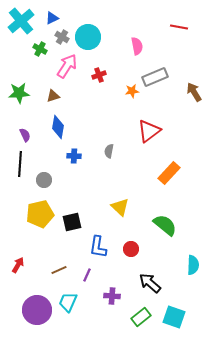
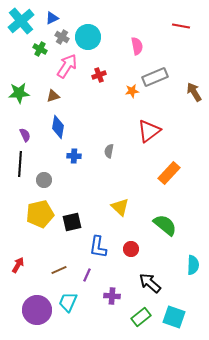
red line: moved 2 px right, 1 px up
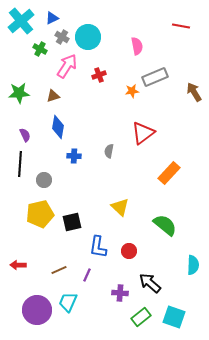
red triangle: moved 6 px left, 2 px down
red circle: moved 2 px left, 2 px down
red arrow: rotated 119 degrees counterclockwise
purple cross: moved 8 px right, 3 px up
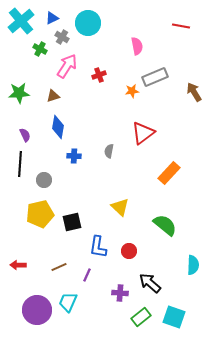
cyan circle: moved 14 px up
brown line: moved 3 px up
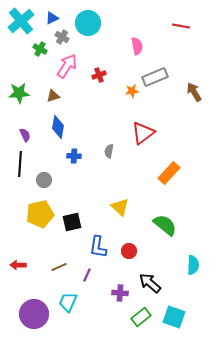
purple circle: moved 3 px left, 4 px down
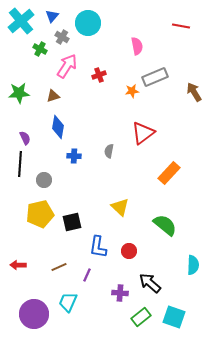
blue triangle: moved 2 px up; rotated 24 degrees counterclockwise
purple semicircle: moved 3 px down
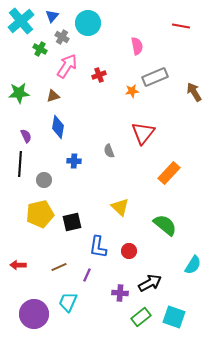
red triangle: rotated 15 degrees counterclockwise
purple semicircle: moved 1 px right, 2 px up
gray semicircle: rotated 32 degrees counterclockwise
blue cross: moved 5 px down
cyan semicircle: rotated 30 degrees clockwise
black arrow: rotated 110 degrees clockwise
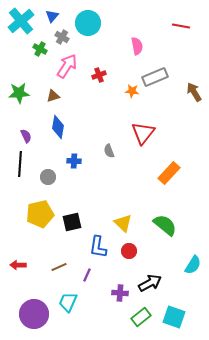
orange star: rotated 16 degrees clockwise
gray circle: moved 4 px right, 3 px up
yellow triangle: moved 3 px right, 16 px down
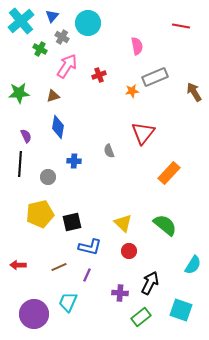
orange star: rotated 16 degrees counterclockwise
blue L-shape: moved 8 px left; rotated 85 degrees counterclockwise
black arrow: rotated 35 degrees counterclockwise
cyan square: moved 7 px right, 7 px up
